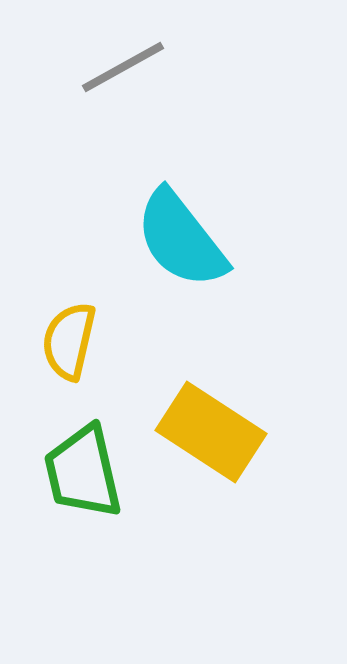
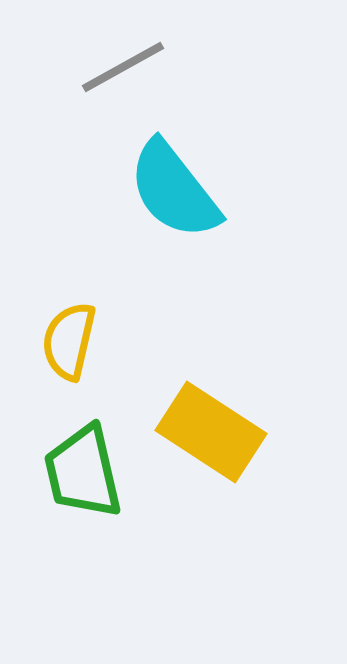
cyan semicircle: moved 7 px left, 49 px up
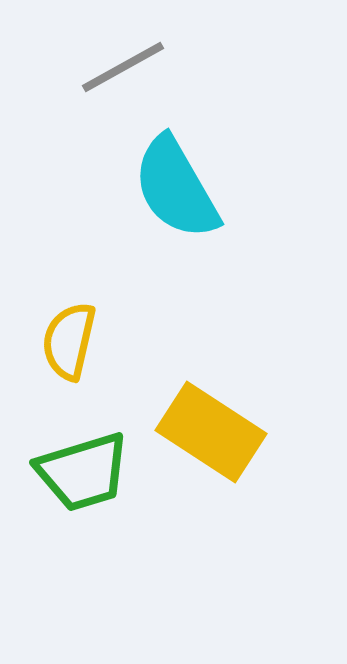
cyan semicircle: moved 2 px right, 2 px up; rotated 8 degrees clockwise
green trapezoid: rotated 94 degrees counterclockwise
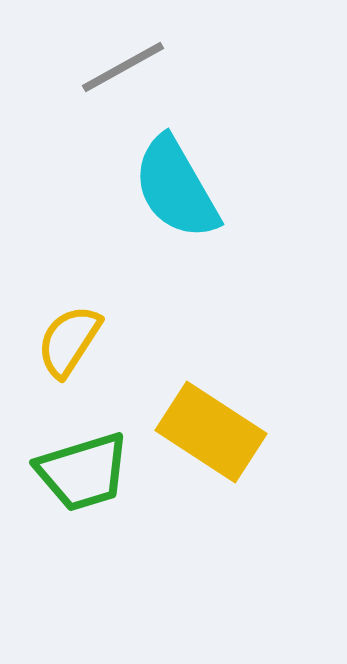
yellow semicircle: rotated 20 degrees clockwise
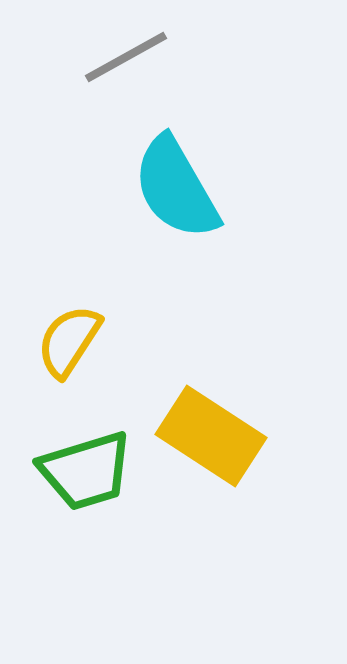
gray line: moved 3 px right, 10 px up
yellow rectangle: moved 4 px down
green trapezoid: moved 3 px right, 1 px up
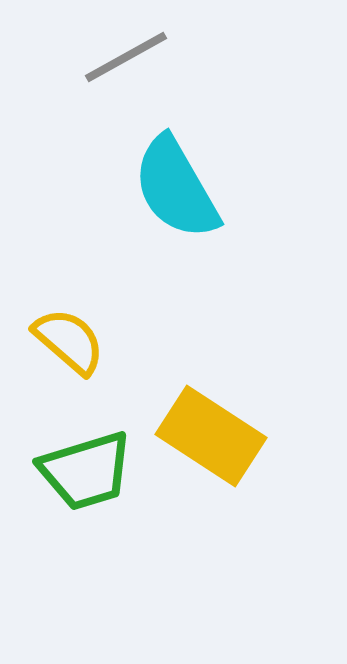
yellow semicircle: rotated 98 degrees clockwise
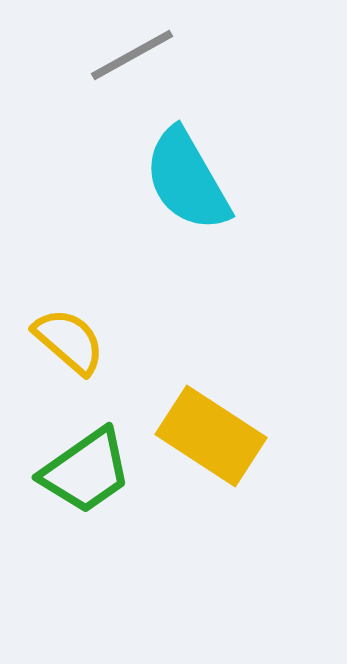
gray line: moved 6 px right, 2 px up
cyan semicircle: moved 11 px right, 8 px up
green trapezoid: rotated 18 degrees counterclockwise
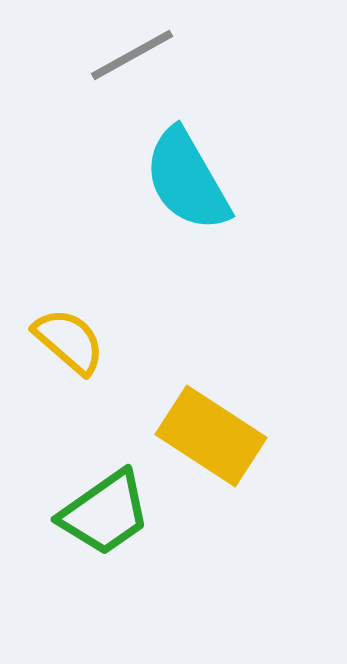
green trapezoid: moved 19 px right, 42 px down
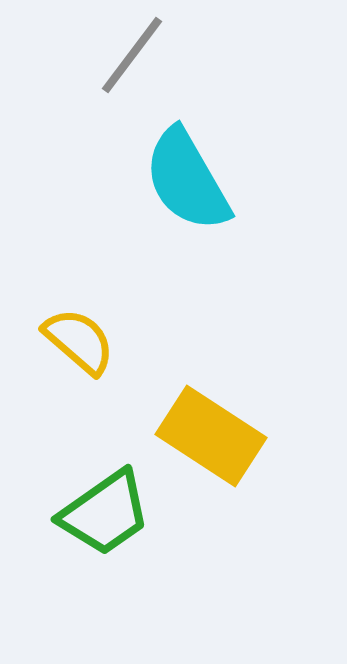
gray line: rotated 24 degrees counterclockwise
yellow semicircle: moved 10 px right
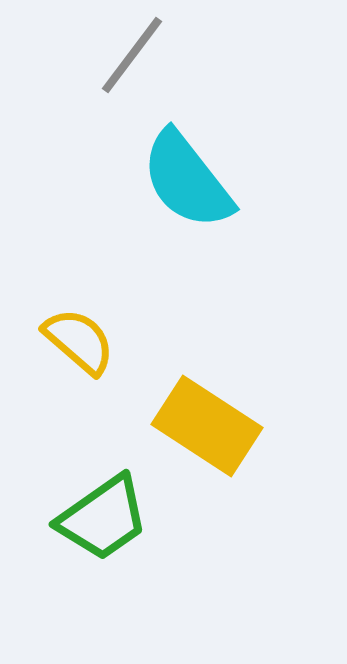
cyan semicircle: rotated 8 degrees counterclockwise
yellow rectangle: moved 4 px left, 10 px up
green trapezoid: moved 2 px left, 5 px down
